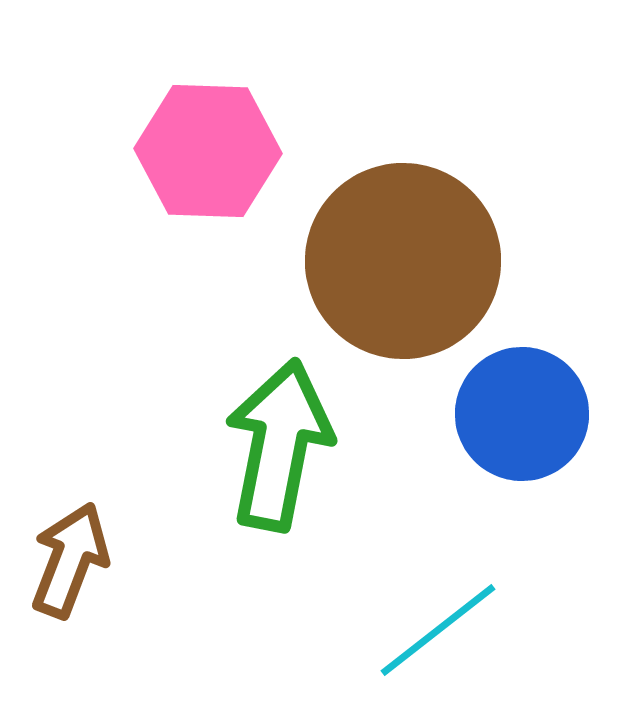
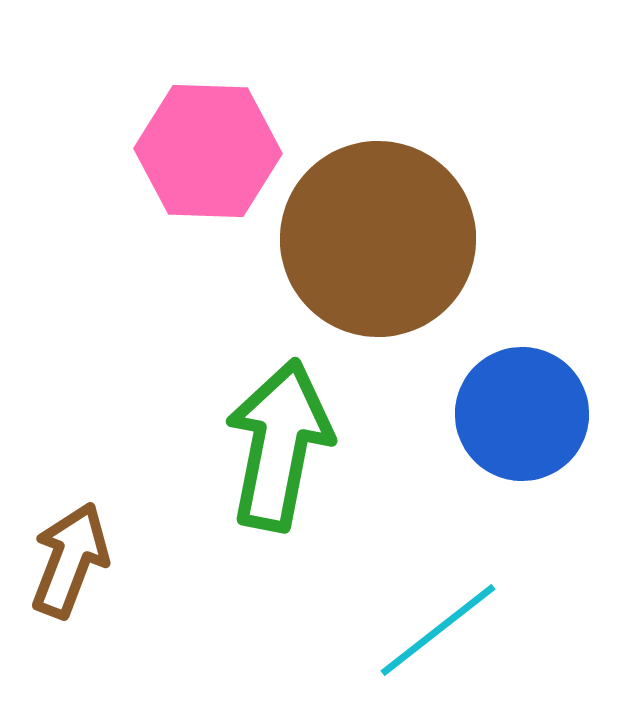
brown circle: moved 25 px left, 22 px up
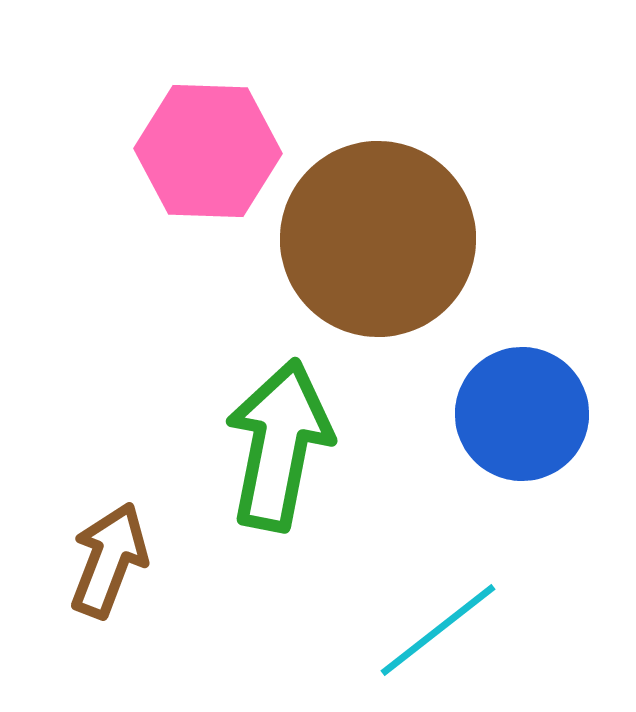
brown arrow: moved 39 px right
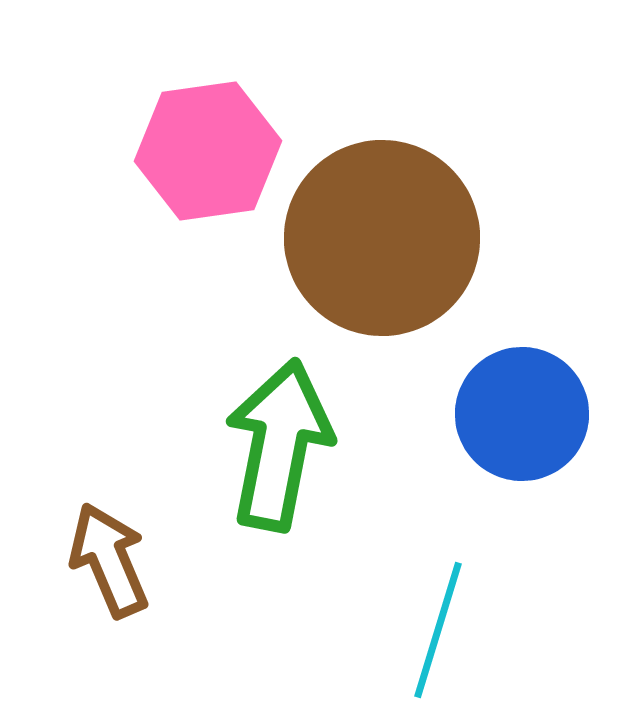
pink hexagon: rotated 10 degrees counterclockwise
brown circle: moved 4 px right, 1 px up
brown arrow: rotated 44 degrees counterclockwise
cyan line: rotated 35 degrees counterclockwise
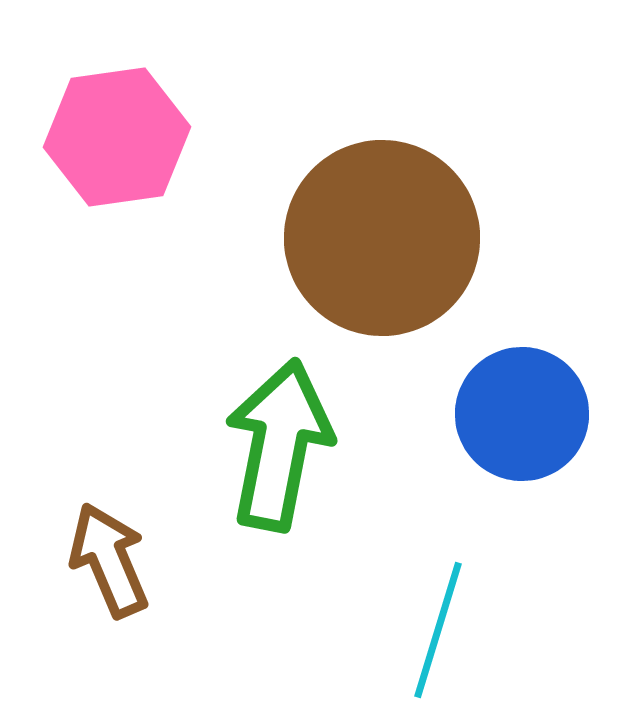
pink hexagon: moved 91 px left, 14 px up
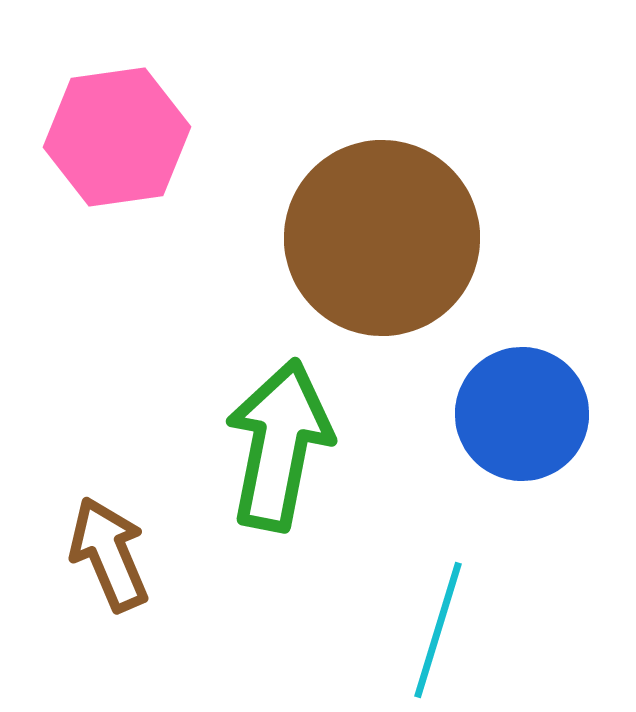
brown arrow: moved 6 px up
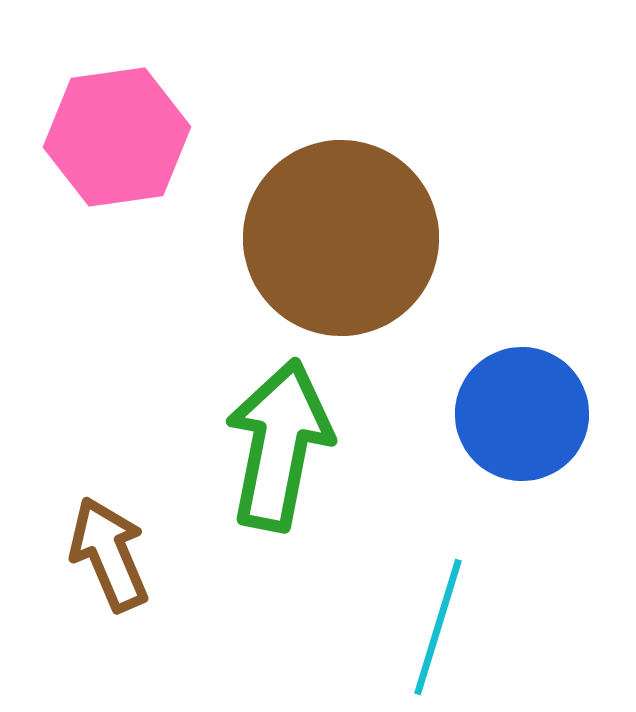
brown circle: moved 41 px left
cyan line: moved 3 px up
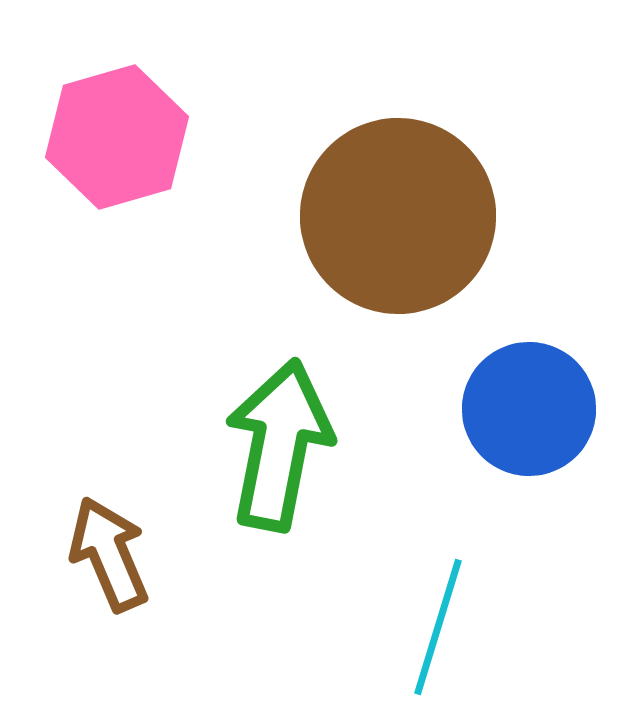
pink hexagon: rotated 8 degrees counterclockwise
brown circle: moved 57 px right, 22 px up
blue circle: moved 7 px right, 5 px up
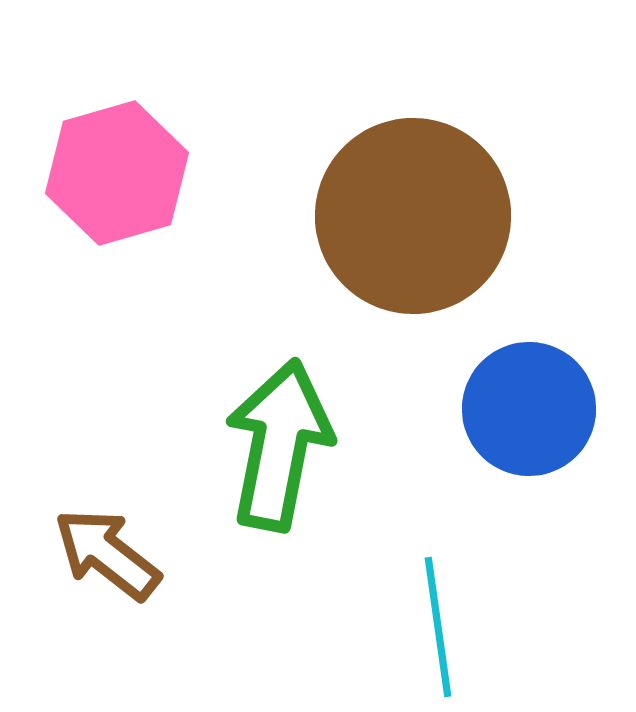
pink hexagon: moved 36 px down
brown circle: moved 15 px right
brown arrow: moved 2 px left; rotated 29 degrees counterclockwise
cyan line: rotated 25 degrees counterclockwise
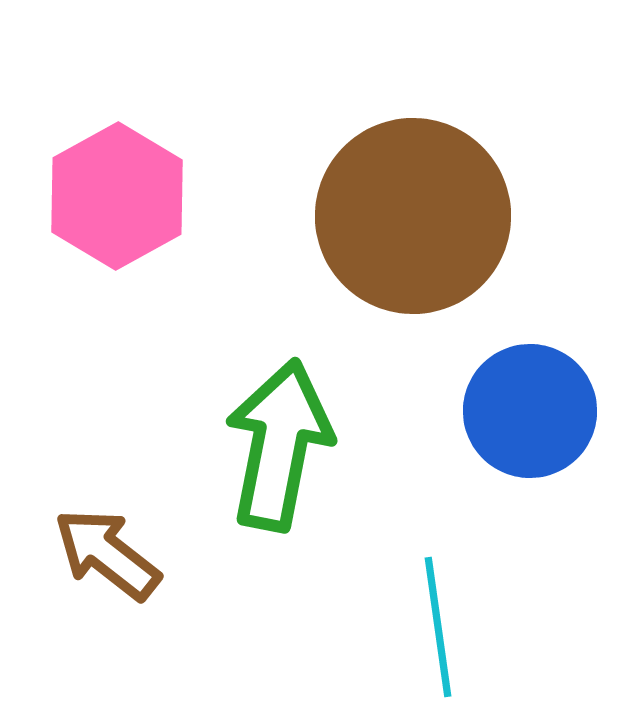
pink hexagon: moved 23 px down; rotated 13 degrees counterclockwise
blue circle: moved 1 px right, 2 px down
